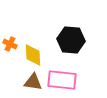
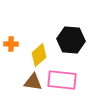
orange cross: moved 1 px right; rotated 24 degrees counterclockwise
yellow diamond: moved 6 px right; rotated 50 degrees clockwise
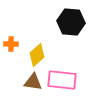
black hexagon: moved 18 px up
yellow diamond: moved 2 px left
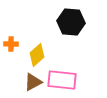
brown triangle: rotated 36 degrees counterclockwise
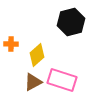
black hexagon: rotated 20 degrees counterclockwise
pink rectangle: rotated 12 degrees clockwise
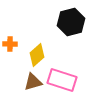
orange cross: moved 1 px left
brown triangle: rotated 12 degrees clockwise
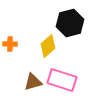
black hexagon: moved 1 px left, 1 px down
yellow diamond: moved 11 px right, 9 px up
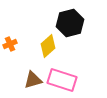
orange cross: rotated 24 degrees counterclockwise
brown triangle: moved 2 px up
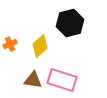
yellow diamond: moved 8 px left
brown triangle: rotated 24 degrees clockwise
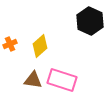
black hexagon: moved 20 px right, 2 px up; rotated 20 degrees counterclockwise
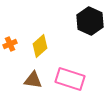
pink rectangle: moved 8 px right, 1 px up
